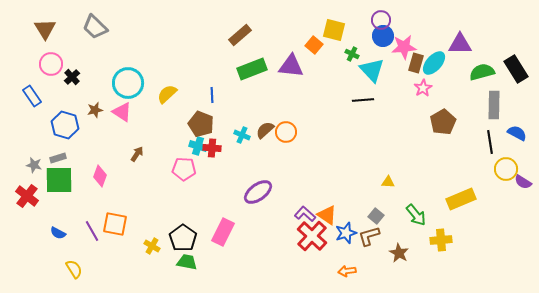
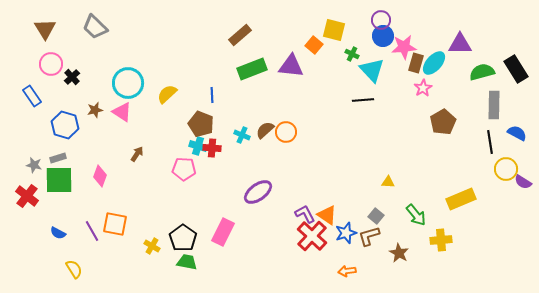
purple L-shape at (305, 214): rotated 20 degrees clockwise
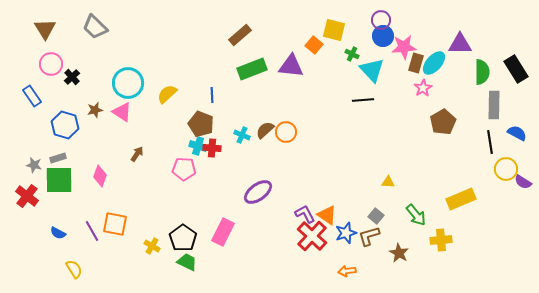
green semicircle at (482, 72): rotated 105 degrees clockwise
green trapezoid at (187, 262): rotated 15 degrees clockwise
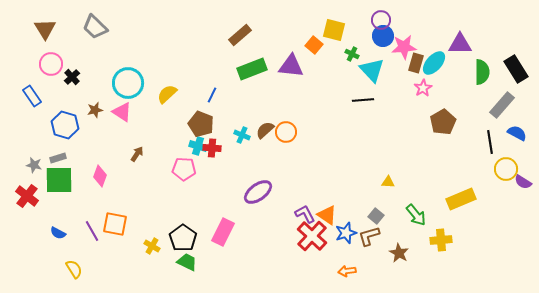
blue line at (212, 95): rotated 28 degrees clockwise
gray rectangle at (494, 105): moved 8 px right; rotated 40 degrees clockwise
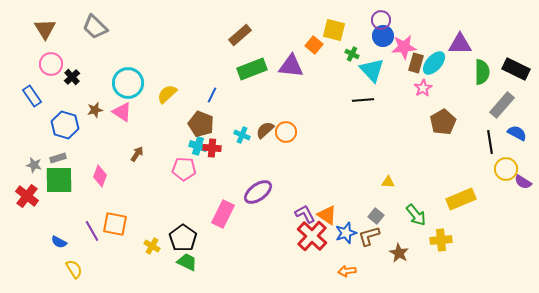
black rectangle at (516, 69): rotated 32 degrees counterclockwise
pink rectangle at (223, 232): moved 18 px up
blue semicircle at (58, 233): moved 1 px right, 9 px down
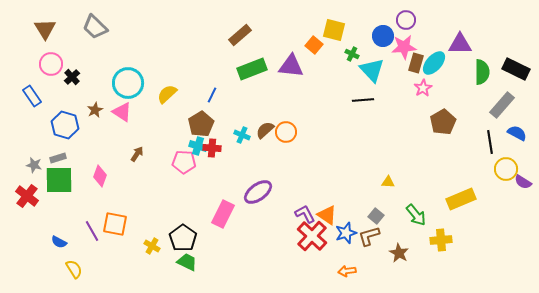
purple circle at (381, 20): moved 25 px right
brown star at (95, 110): rotated 14 degrees counterclockwise
brown pentagon at (201, 124): rotated 20 degrees clockwise
pink pentagon at (184, 169): moved 7 px up
